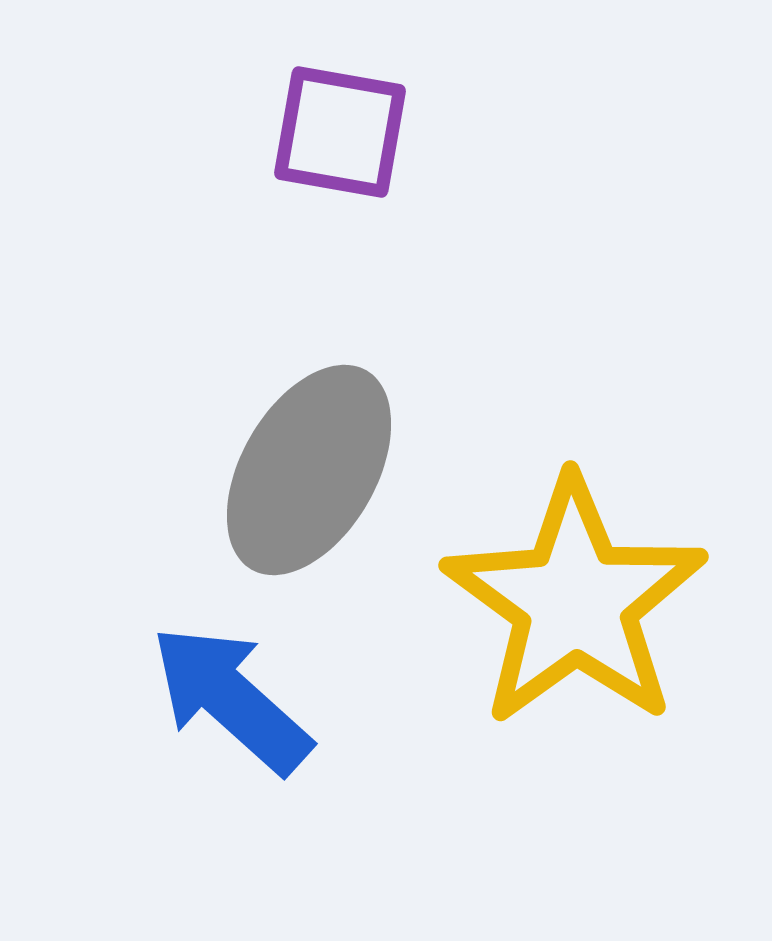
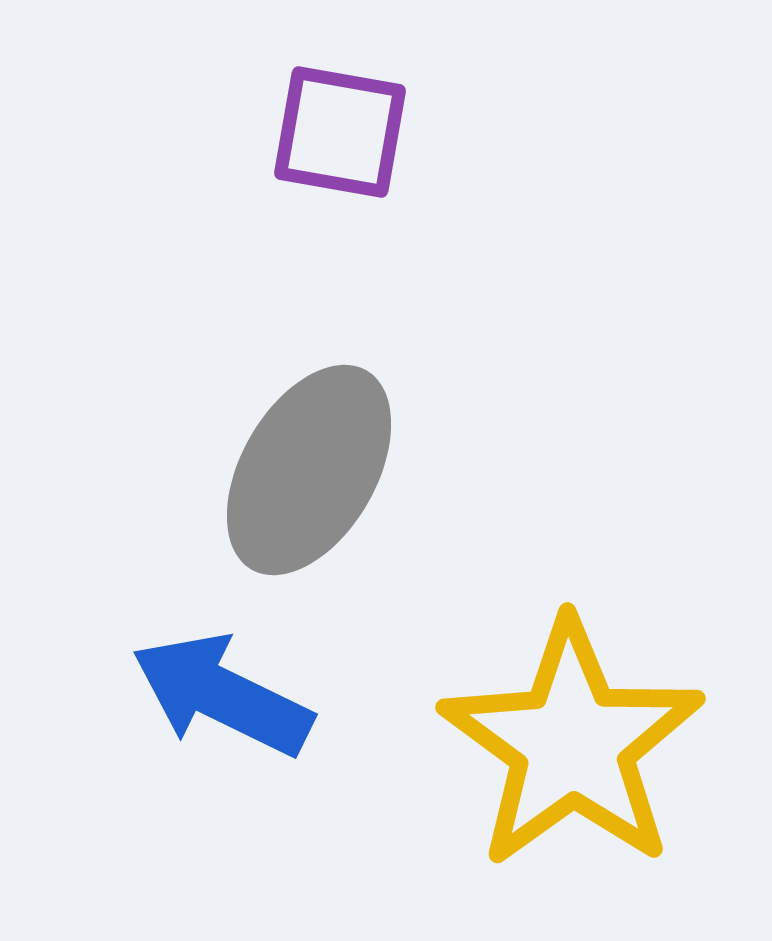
yellow star: moved 3 px left, 142 px down
blue arrow: moved 9 px left, 4 px up; rotated 16 degrees counterclockwise
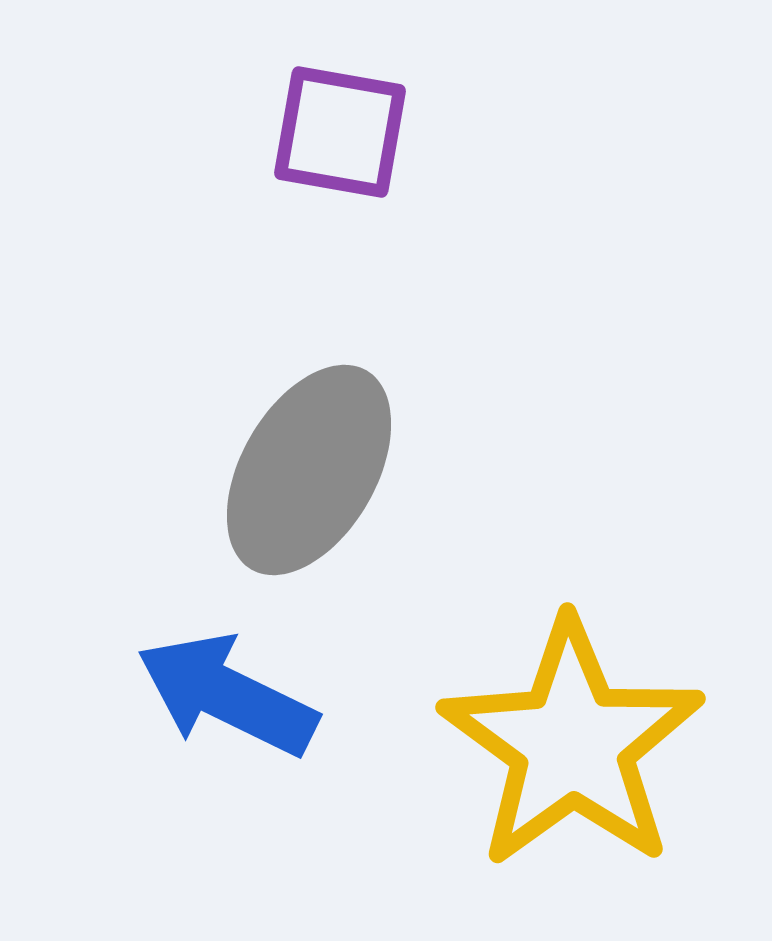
blue arrow: moved 5 px right
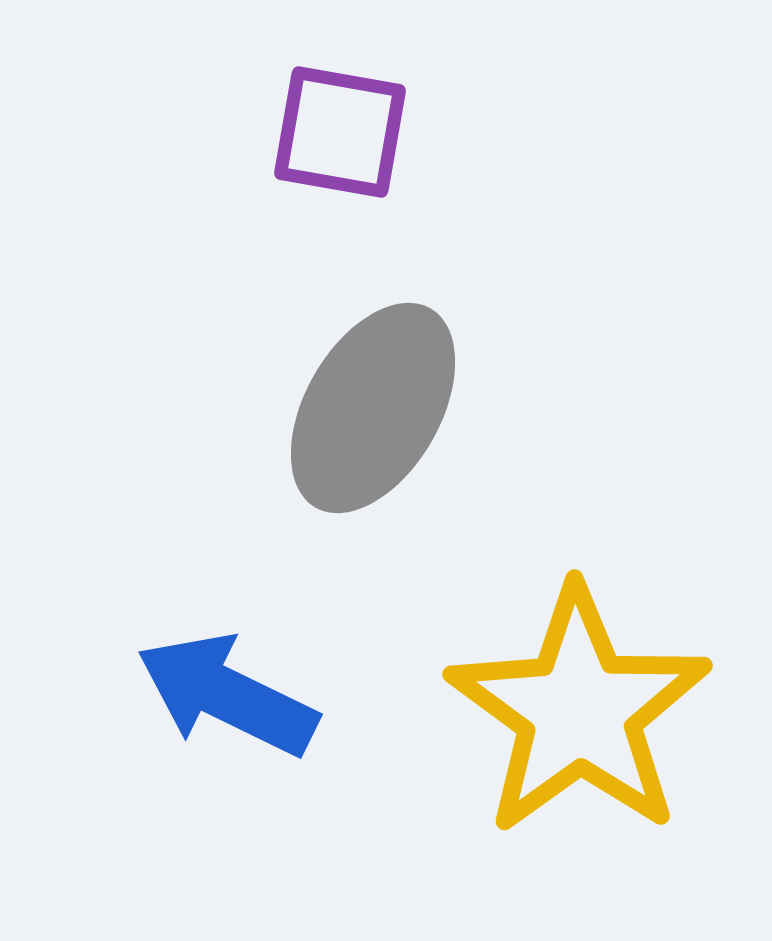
gray ellipse: moved 64 px right, 62 px up
yellow star: moved 7 px right, 33 px up
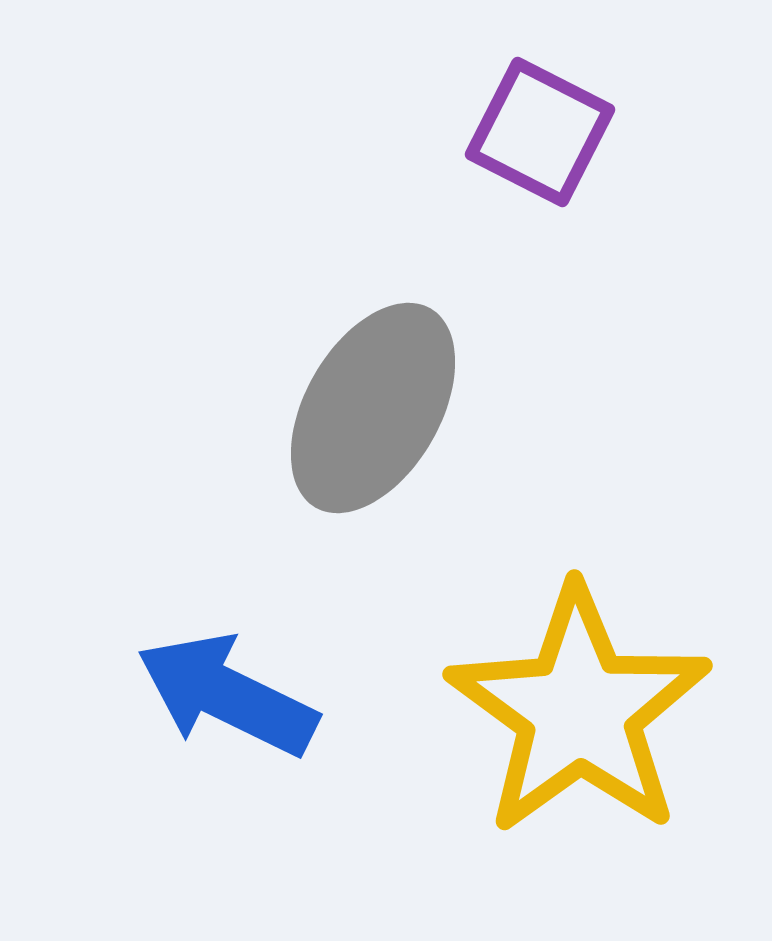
purple square: moved 200 px right; rotated 17 degrees clockwise
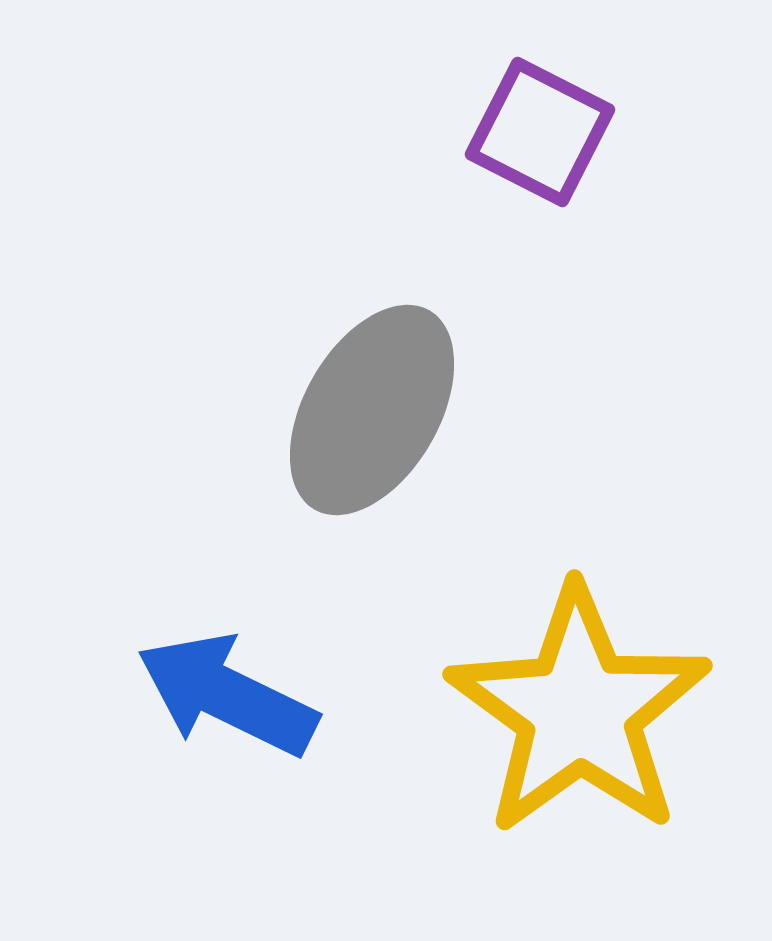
gray ellipse: moved 1 px left, 2 px down
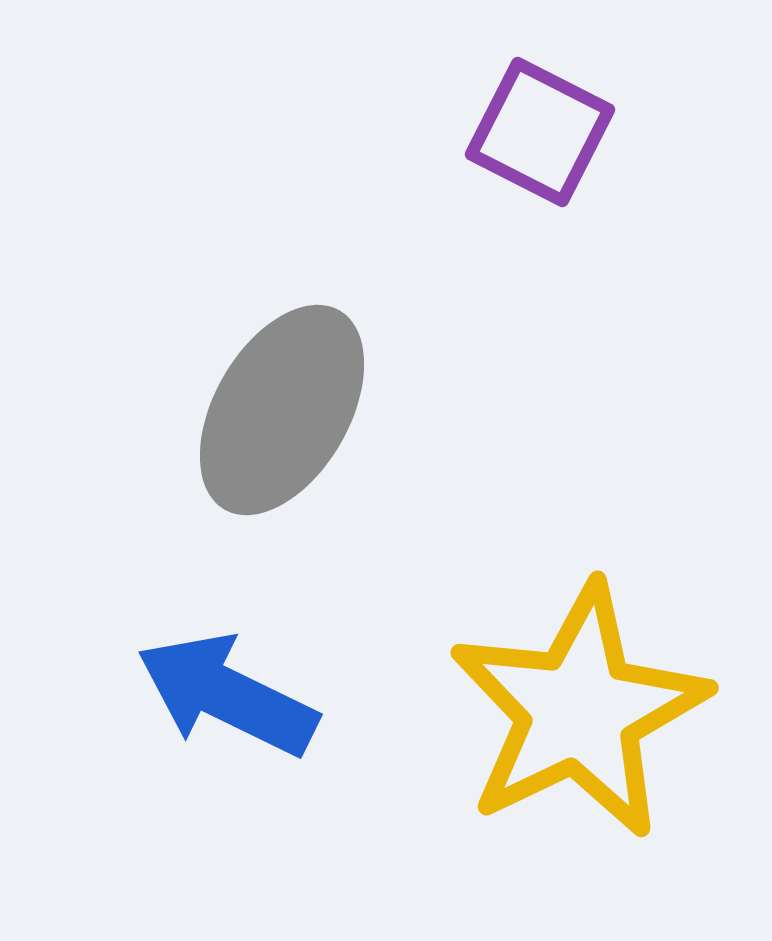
gray ellipse: moved 90 px left
yellow star: rotated 10 degrees clockwise
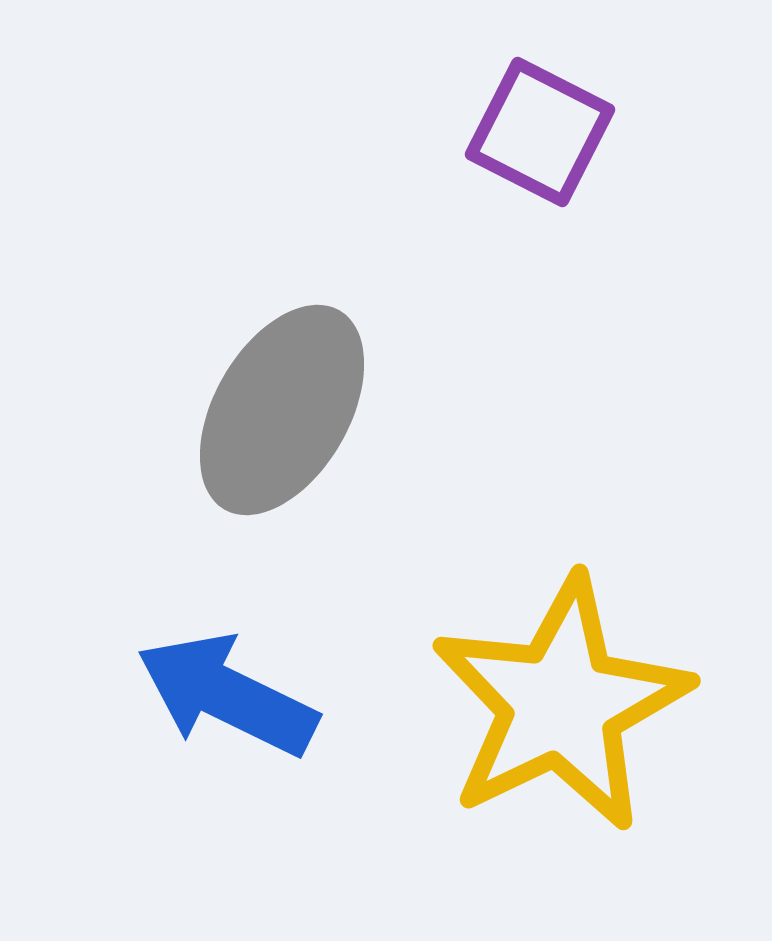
yellow star: moved 18 px left, 7 px up
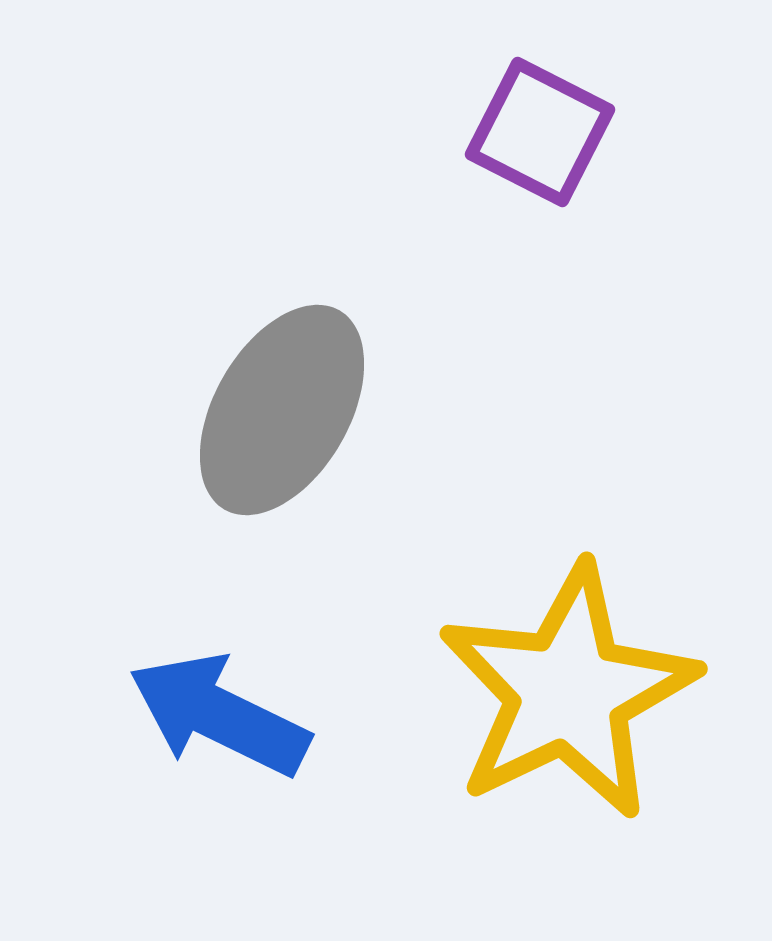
blue arrow: moved 8 px left, 20 px down
yellow star: moved 7 px right, 12 px up
